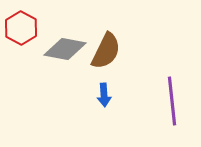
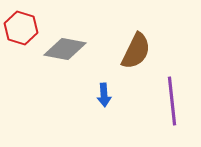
red hexagon: rotated 12 degrees counterclockwise
brown semicircle: moved 30 px right
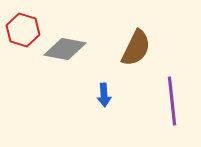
red hexagon: moved 2 px right, 2 px down
brown semicircle: moved 3 px up
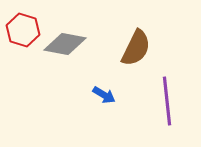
gray diamond: moved 5 px up
blue arrow: rotated 55 degrees counterclockwise
purple line: moved 5 px left
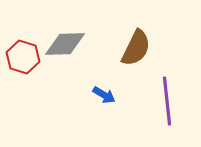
red hexagon: moved 27 px down
gray diamond: rotated 12 degrees counterclockwise
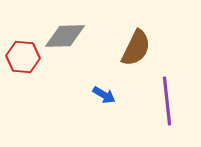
gray diamond: moved 8 px up
red hexagon: rotated 12 degrees counterclockwise
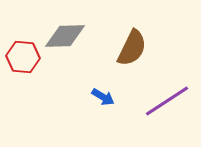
brown semicircle: moved 4 px left
blue arrow: moved 1 px left, 2 px down
purple line: rotated 63 degrees clockwise
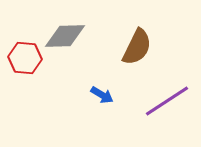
brown semicircle: moved 5 px right, 1 px up
red hexagon: moved 2 px right, 1 px down
blue arrow: moved 1 px left, 2 px up
